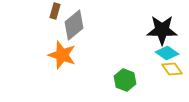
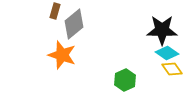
gray diamond: moved 1 px up
green hexagon: rotated 15 degrees clockwise
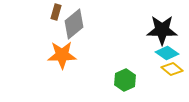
brown rectangle: moved 1 px right, 1 px down
orange star: rotated 20 degrees counterclockwise
yellow diamond: rotated 15 degrees counterclockwise
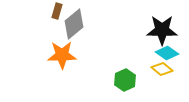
brown rectangle: moved 1 px right, 1 px up
yellow diamond: moved 10 px left
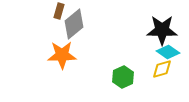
brown rectangle: moved 2 px right
cyan diamond: moved 1 px right, 1 px up
yellow diamond: rotated 55 degrees counterclockwise
green hexagon: moved 2 px left, 3 px up
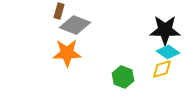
gray diamond: moved 1 px right, 1 px down; rotated 60 degrees clockwise
black star: moved 3 px right
orange star: moved 5 px right, 2 px up
green hexagon: rotated 15 degrees counterclockwise
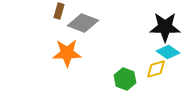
gray diamond: moved 8 px right, 2 px up
black star: moved 3 px up
yellow diamond: moved 6 px left
green hexagon: moved 2 px right, 2 px down
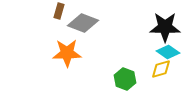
yellow diamond: moved 5 px right
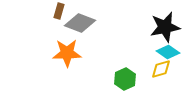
gray diamond: moved 3 px left
black star: rotated 12 degrees counterclockwise
green hexagon: rotated 15 degrees clockwise
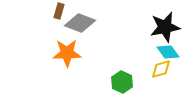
cyan diamond: rotated 20 degrees clockwise
green hexagon: moved 3 px left, 3 px down; rotated 10 degrees counterclockwise
